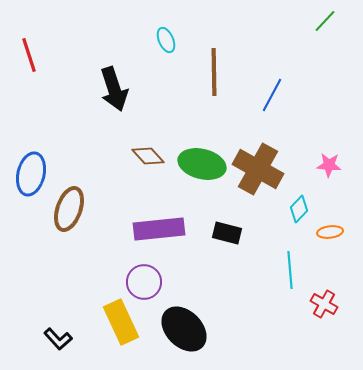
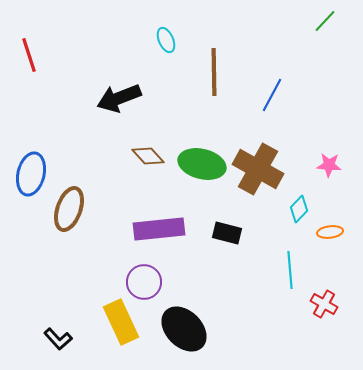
black arrow: moved 5 px right, 9 px down; rotated 87 degrees clockwise
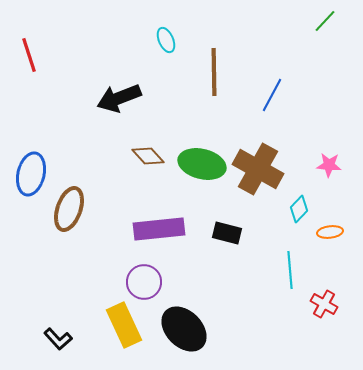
yellow rectangle: moved 3 px right, 3 px down
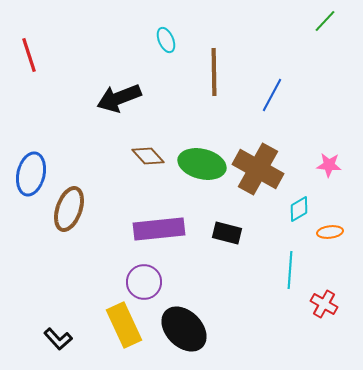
cyan diamond: rotated 16 degrees clockwise
cyan line: rotated 9 degrees clockwise
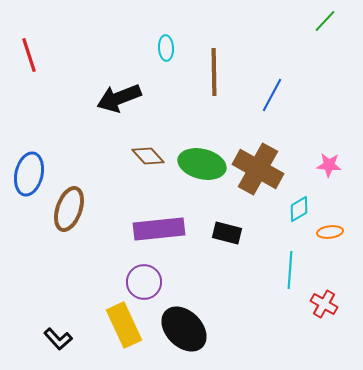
cyan ellipse: moved 8 px down; rotated 20 degrees clockwise
blue ellipse: moved 2 px left
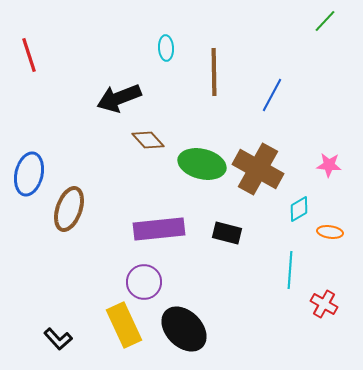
brown diamond: moved 16 px up
orange ellipse: rotated 15 degrees clockwise
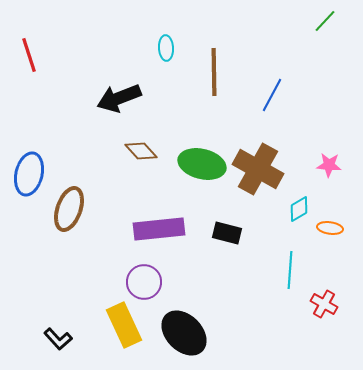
brown diamond: moved 7 px left, 11 px down
orange ellipse: moved 4 px up
black ellipse: moved 4 px down
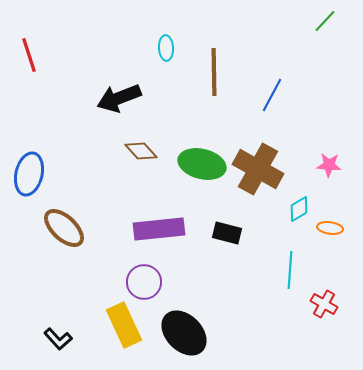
brown ellipse: moved 5 px left, 19 px down; rotated 66 degrees counterclockwise
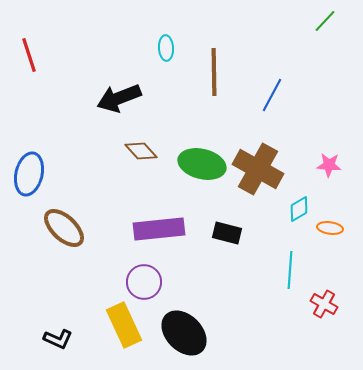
black L-shape: rotated 24 degrees counterclockwise
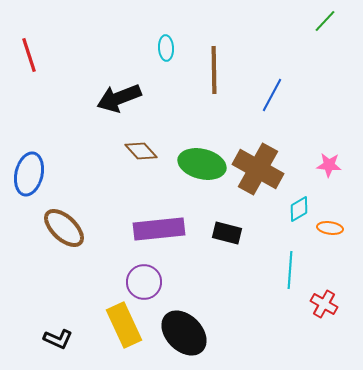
brown line: moved 2 px up
